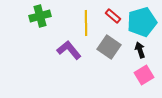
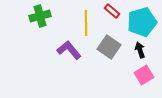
red rectangle: moved 1 px left, 5 px up
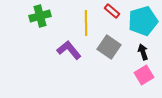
cyan pentagon: moved 1 px right, 1 px up
black arrow: moved 3 px right, 2 px down
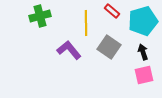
pink square: rotated 18 degrees clockwise
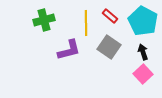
red rectangle: moved 2 px left, 5 px down
green cross: moved 4 px right, 4 px down
cyan pentagon: rotated 28 degrees counterclockwise
purple L-shape: rotated 115 degrees clockwise
pink square: moved 1 px left, 1 px up; rotated 30 degrees counterclockwise
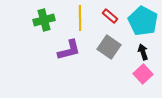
yellow line: moved 6 px left, 5 px up
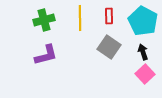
red rectangle: moved 1 px left; rotated 49 degrees clockwise
purple L-shape: moved 23 px left, 5 px down
pink square: moved 2 px right
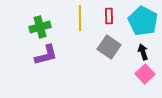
green cross: moved 4 px left, 7 px down
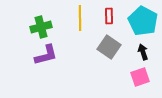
green cross: moved 1 px right
pink square: moved 5 px left, 3 px down; rotated 24 degrees clockwise
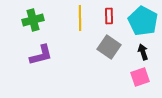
green cross: moved 8 px left, 7 px up
purple L-shape: moved 5 px left
